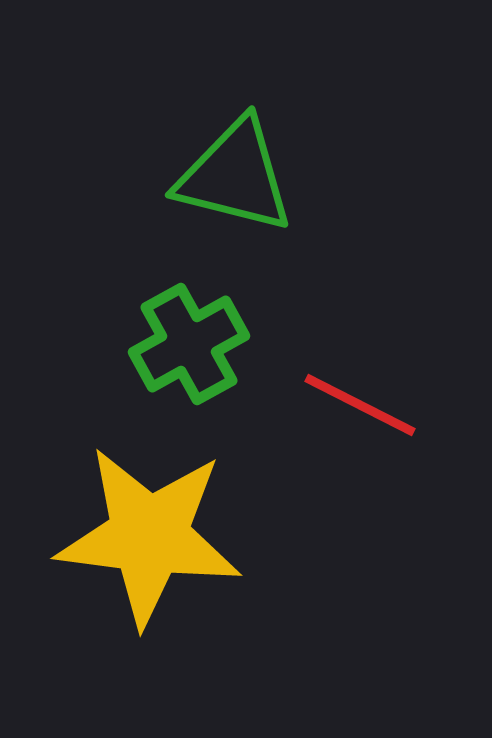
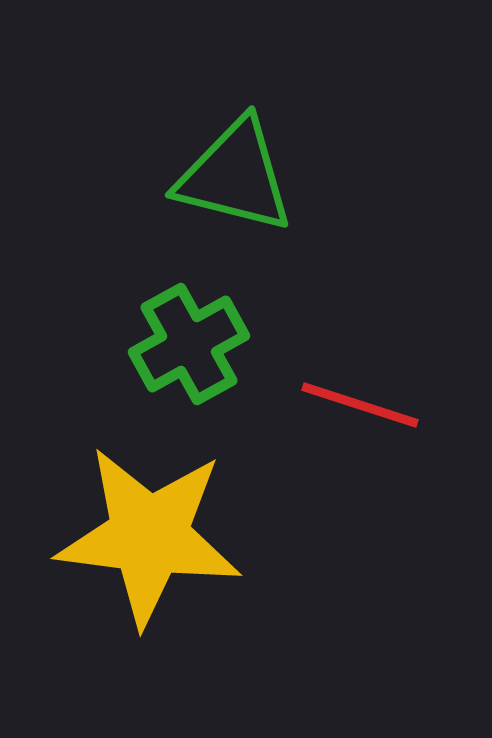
red line: rotated 9 degrees counterclockwise
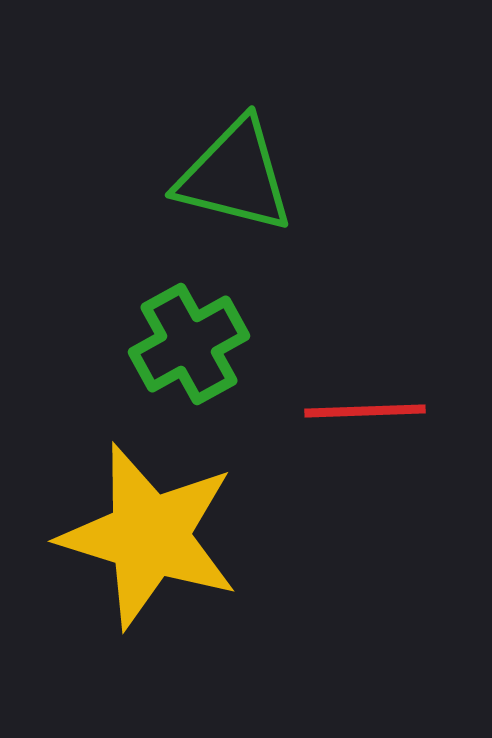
red line: moved 5 px right, 6 px down; rotated 20 degrees counterclockwise
yellow star: rotated 10 degrees clockwise
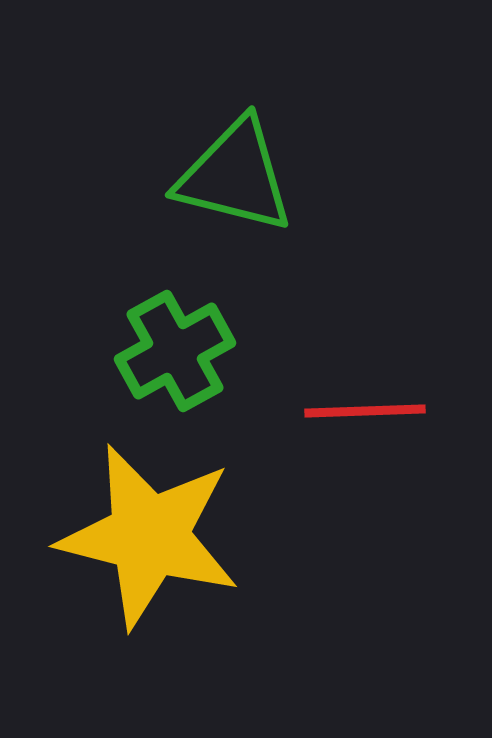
green cross: moved 14 px left, 7 px down
yellow star: rotated 3 degrees counterclockwise
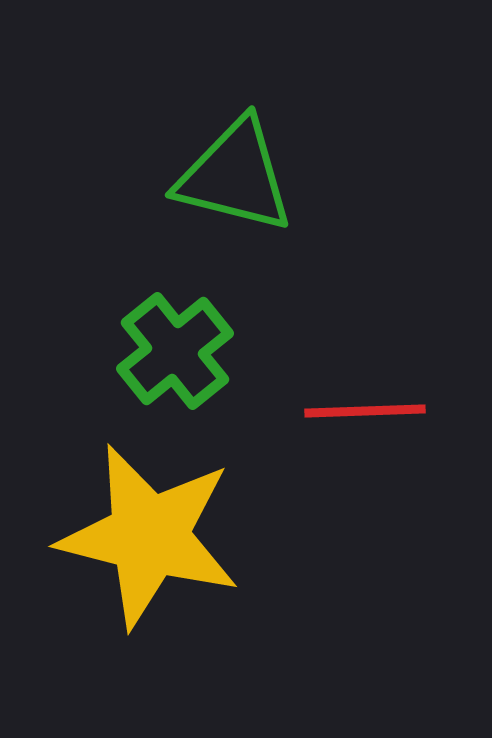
green cross: rotated 10 degrees counterclockwise
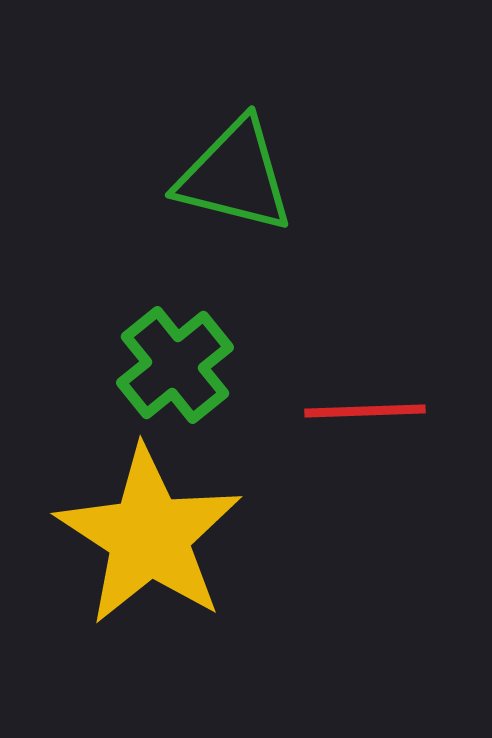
green cross: moved 14 px down
yellow star: rotated 19 degrees clockwise
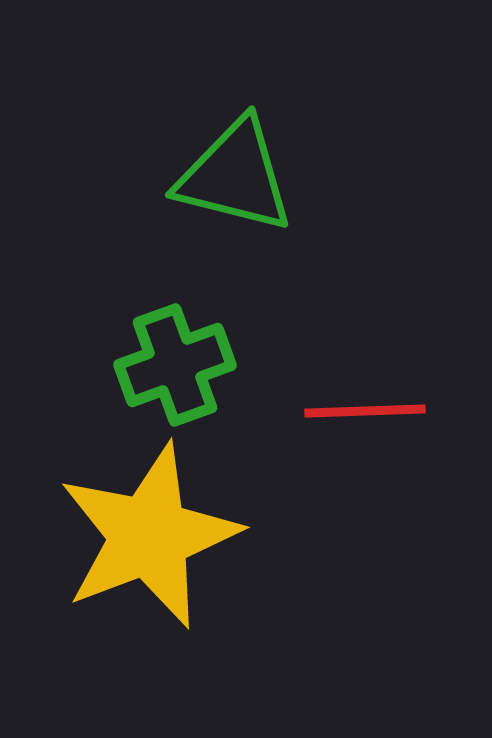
green cross: rotated 19 degrees clockwise
yellow star: rotated 18 degrees clockwise
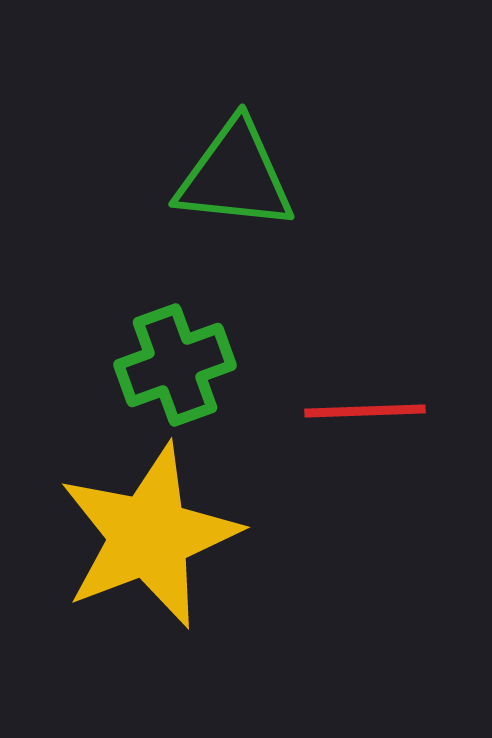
green triangle: rotated 8 degrees counterclockwise
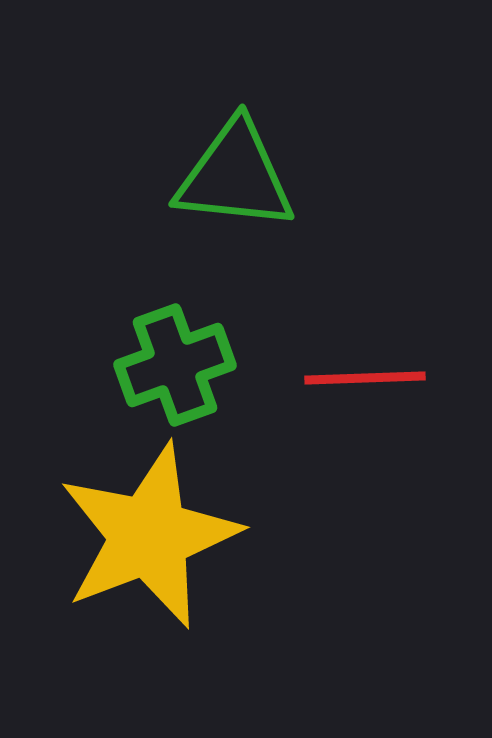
red line: moved 33 px up
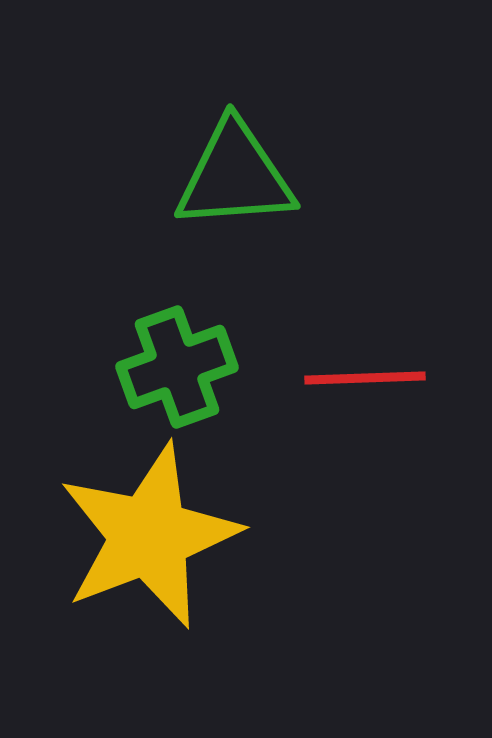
green triangle: rotated 10 degrees counterclockwise
green cross: moved 2 px right, 2 px down
